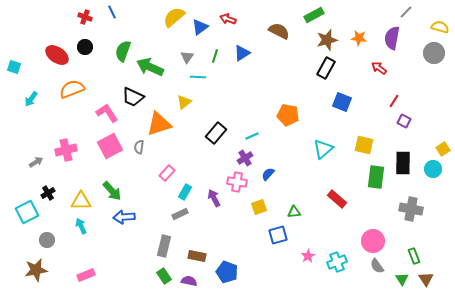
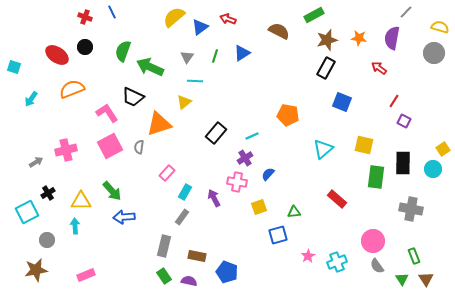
cyan line at (198, 77): moved 3 px left, 4 px down
gray rectangle at (180, 214): moved 2 px right, 3 px down; rotated 28 degrees counterclockwise
cyan arrow at (81, 226): moved 6 px left; rotated 21 degrees clockwise
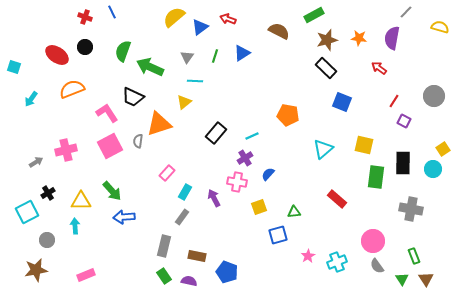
gray circle at (434, 53): moved 43 px down
black rectangle at (326, 68): rotated 75 degrees counterclockwise
gray semicircle at (139, 147): moved 1 px left, 6 px up
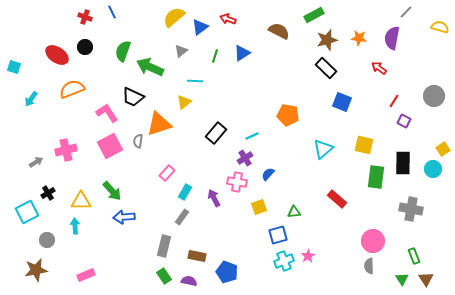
gray triangle at (187, 57): moved 6 px left, 6 px up; rotated 16 degrees clockwise
cyan cross at (337, 262): moved 53 px left, 1 px up
gray semicircle at (377, 266): moved 8 px left; rotated 35 degrees clockwise
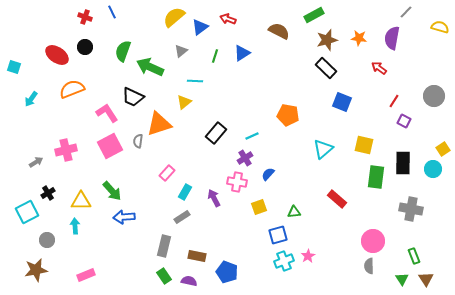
gray rectangle at (182, 217): rotated 21 degrees clockwise
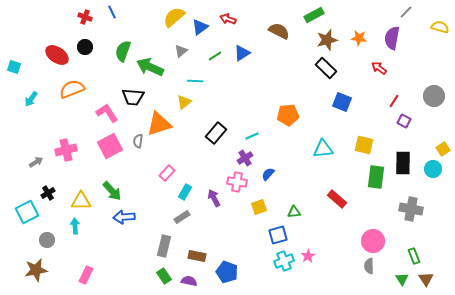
green line at (215, 56): rotated 40 degrees clockwise
black trapezoid at (133, 97): rotated 20 degrees counterclockwise
orange pentagon at (288, 115): rotated 15 degrees counterclockwise
cyan triangle at (323, 149): rotated 35 degrees clockwise
pink rectangle at (86, 275): rotated 42 degrees counterclockwise
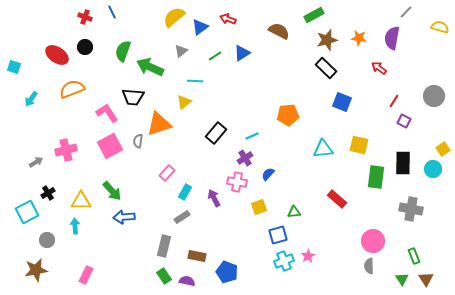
yellow square at (364, 145): moved 5 px left
purple semicircle at (189, 281): moved 2 px left
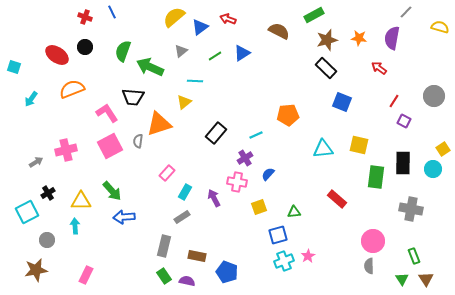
cyan line at (252, 136): moved 4 px right, 1 px up
